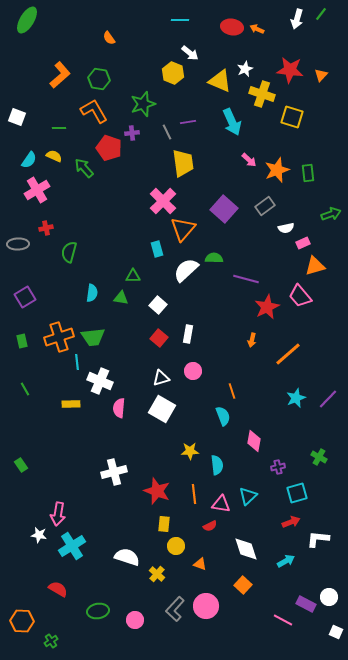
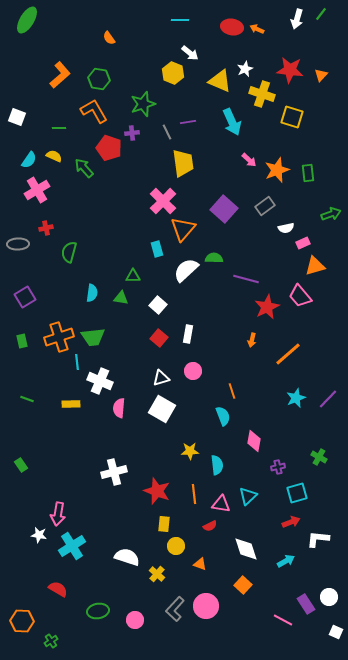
green line at (25, 389): moved 2 px right, 10 px down; rotated 40 degrees counterclockwise
purple rectangle at (306, 604): rotated 30 degrees clockwise
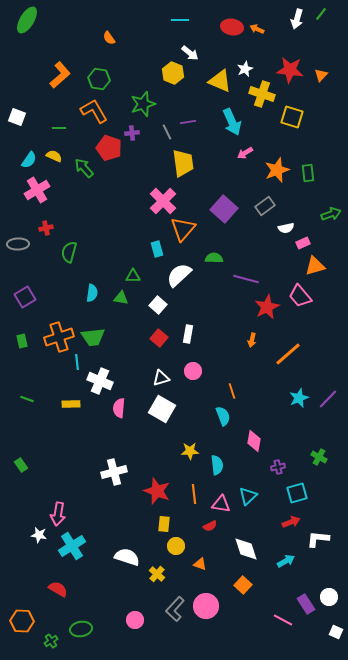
pink arrow at (249, 160): moved 4 px left, 7 px up; rotated 105 degrees clockwise
white semicircle at (186, 270): moved 7 px left, 5 px down
cyan star at (296, 398): moved 3 px right
green ellipse at (98, 611): moved 17 px left, 18 px down
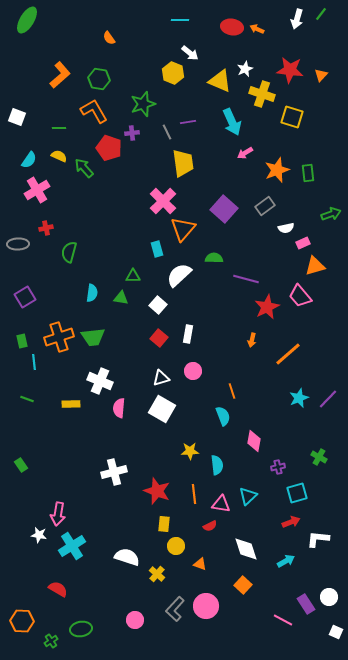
yellow semicircle at (54, 156): moved 5 px right
cyan line at (77, 362): moved 43 px left
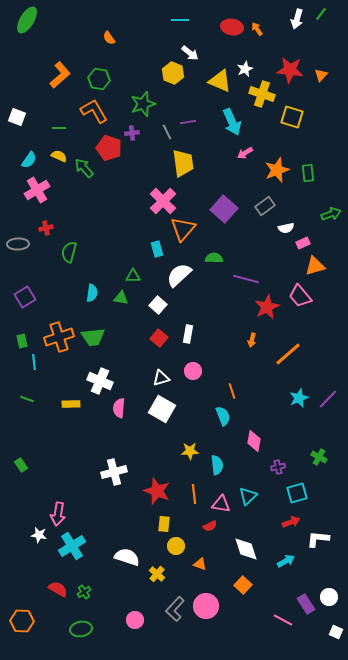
orange arrow at (257, 29): rotated 32 degrees clockwise
green cross at (51, 641): moved 33 px right, 49 px up
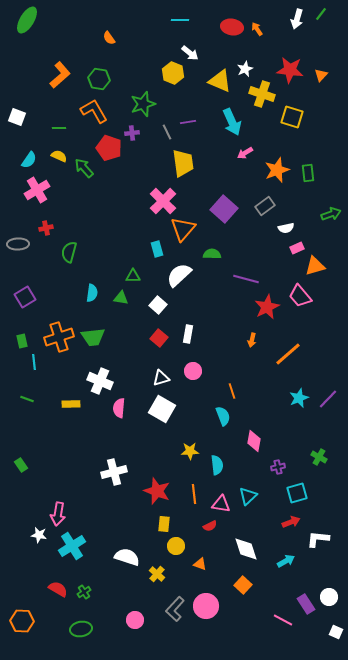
pink rectangle at (303, 243): moved 6 px left, 5 px down
green semicircle at (214, 258): moved 2 px left, 4 px up
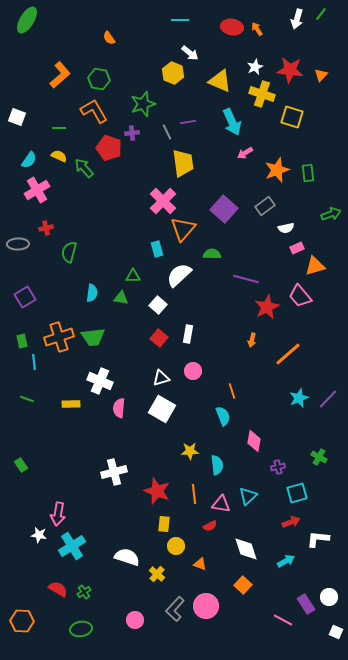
white star at (245, 69): moved 10 px right, 2 px up
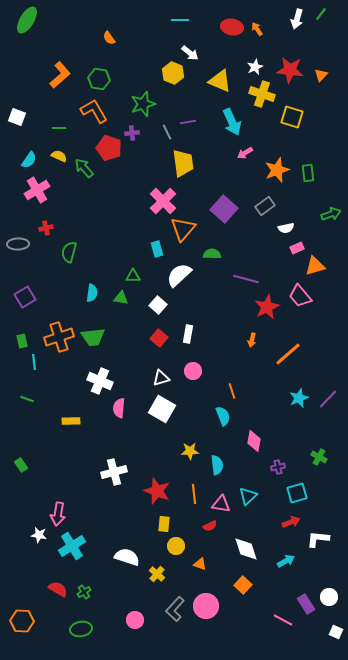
yellow rectangle at (71, 404): moved 17 px down
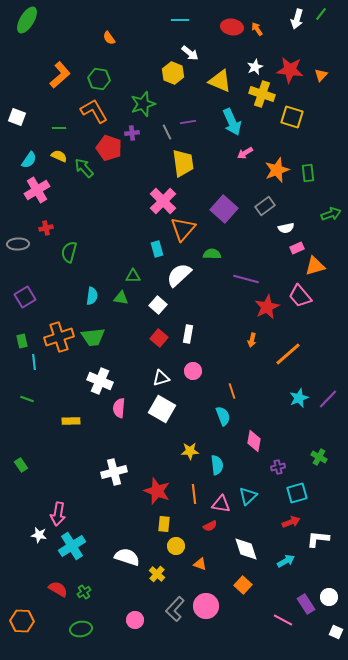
cyan semicircle at (92, 293): moved 3 px down
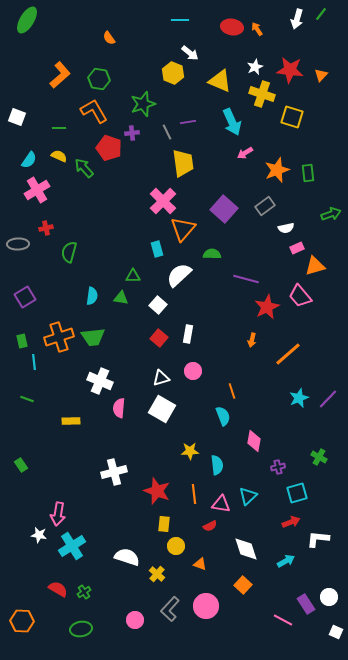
gray L-shape at (175, 609): moved 5 px left
